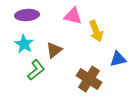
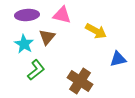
pink triangle: moved 11 px left, 1 px up
yellow arrow: rotated 40 degrees counterclockwise
brown triangle: moved 7 px left, 13 px up; rotated 12 degrees counterclockwise
brown cross: moved 9 px left, 2 px down
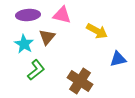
purple ellipse: moved 1 px right
yellow arrow: moved 1 px right
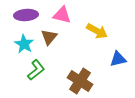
purple ellipse: moved 2 px left
brown triangle: moved 2 px right
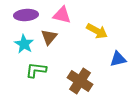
green L-shape: rotated 135 degrees counterclockwise
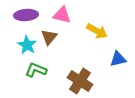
cyan star: moved 3 px right, 1 px down
green L-shape: rotated 15 degrees clockwise
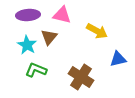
purple ellipse: moved 2 px right
brown cross: moved 1 px right, 4 px up
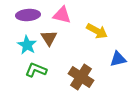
brown triangle: moved 1 px down; rotated 12 degrees counterclockwise
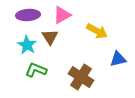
pink triangle: rotated 42 degrees counterclockwise
brown triangle: moved 1 px right, 1 px up
